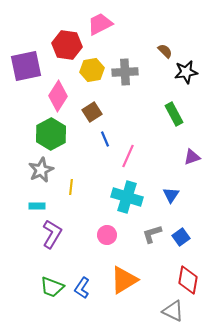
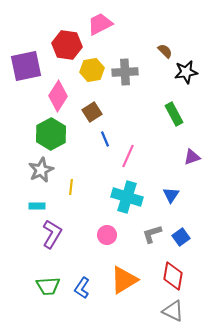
red diamond: moved 15 px left, 4 px up
green trapezoid: moved 4 px left, 1 px up; rotated 25 degrees counterclockwise
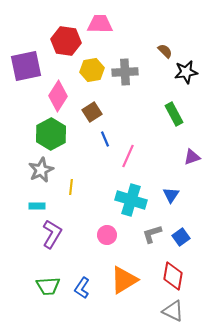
pink trapezoid: rotated 28 degrees clockwise
red hexagon: moved 1 px left, 4 px up
cyan cross: moved 4 px right, 3 px down
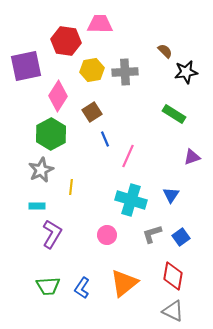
green rectangle: rotated 30 degrees counterclockwise
orange triangle: moved 3 px down; rotated 8 degrees counterclockwise
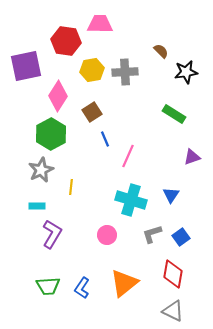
brown semicircle: moved 4 px left
red diamond: moved 2 px up
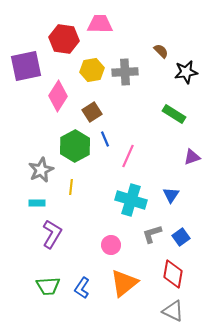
red hexagon: moved 2 px left, 2 px up
green hexagon: moved 24 px right, 12 px down
cyan rectangle: moved 3 px up
pink circle: moved 4 px right, 10 px down
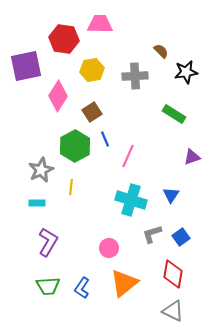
gray cross: moved 10 px right, 4 px down
purple L-shape: moved 4 px left, 8 px down
pink circle: moved 2 px left, 3 px down
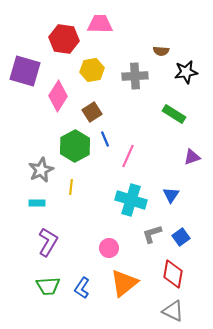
brown semicircle: rotated 140 degrees clockwise
purple square: moved 1 px left, 5 px down; rotated 28 degrees clockwise
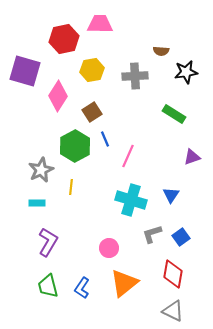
red hexagon: rotated 20 degrees counterclockwise
green trapezoid: rotated 80 degrees clockwise
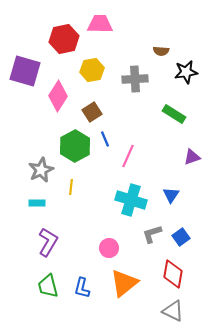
gray cross: moved 3 px down
blue L-shape: rotated 20 degrees counterclockwise
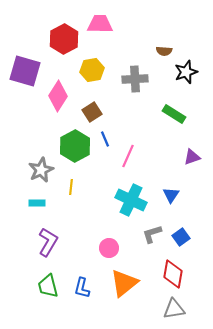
red hexagon: rotated 16 degrees counterclockwise
brown semicircle: moved 3 px right
black star: rotated 10 degrees counterclockwise
cyan cross: rotated 8 degrees clockwise
gray triangle: moved 1 px right, 2 px up; rotated 35 degrees counterclockwise
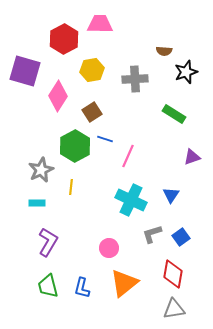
blue line: rotated 49 degrees counterclockwise
